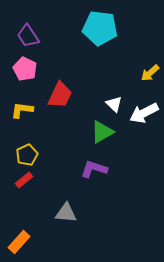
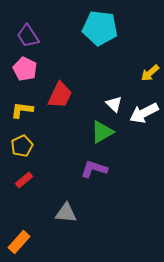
yellow pentagon: moved 5 px left, 9 px up
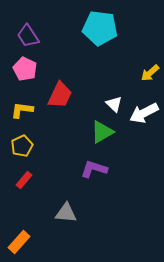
red rectangle: rotated 12 degrees counterclockwise
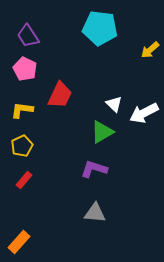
yellow arrow: moved 23 px up
gray triangle: moved 29 px right
